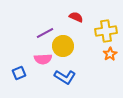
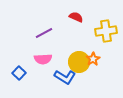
purple line: moved 1 px left
yellow circle: moved 16 px right, 16 px down
orange star: moved 17 px left, 5 px down
blue square: rotated 24 degrees counterclockwise
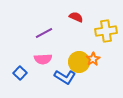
blue square: moved 1 px right
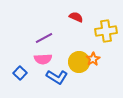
purple line: moved 5 px down
blue L-shape: moved 8 px left
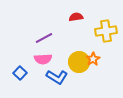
red semicircle: rotated 32 degrees counterclockwise
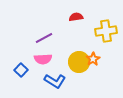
blue square: moved 1 px right, 3 px up
blue L-shape: moved 2 px left, 4 px down
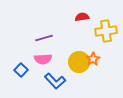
red semicircle: moved 6 px right
purple line: rotated 12 degrees clockwise
blue L-shape: rotated 15 degrees clockwise
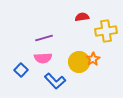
pink semicircle: moved 1 px up
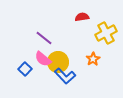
yellow cross: moved 2 px down; rotated 20 degrees counterclockwise
purple line: rotated 54 degrees clockwise
pink semicircle: moved 1 px down; rotated 42 degrees clockwise
yellow circle: moved 21 px left
blue square: moved 4 px right, 1 px up
blue L-shape: moved 10 px right, 5 px up
